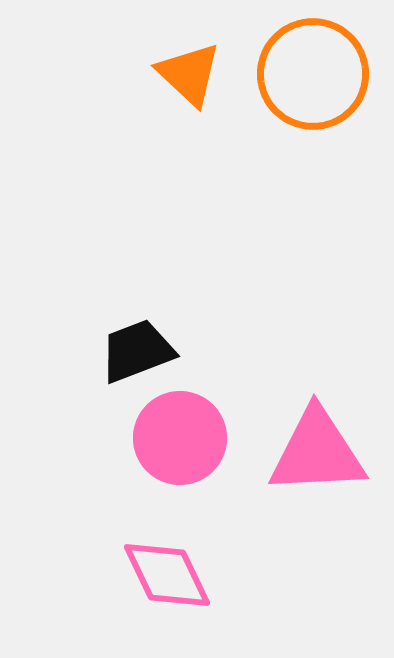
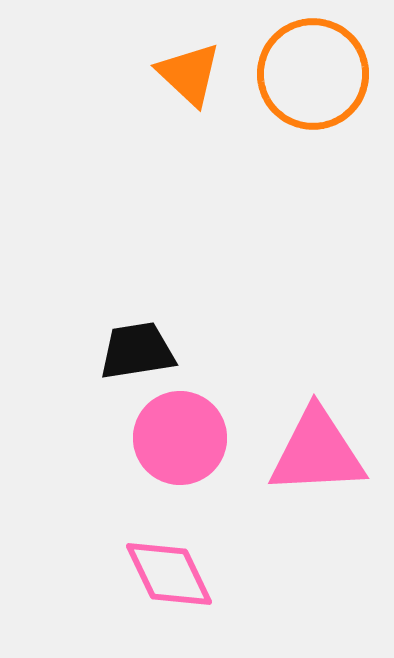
black trapezoid: rotated 12 degrees clockwise
pink diamond: moved 2 px right, 1 px up
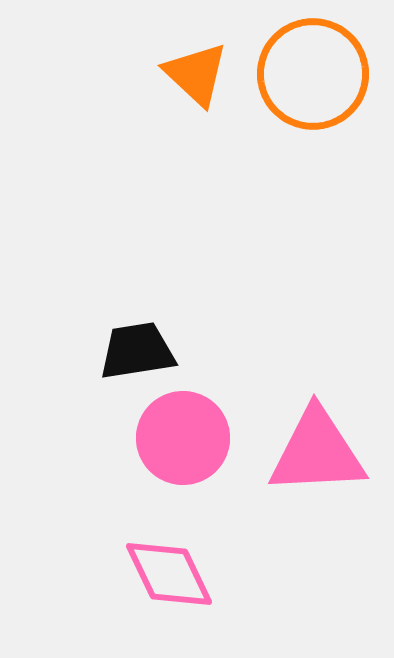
orange triangle: moved 7 px right
pink circle: moved 3 px right
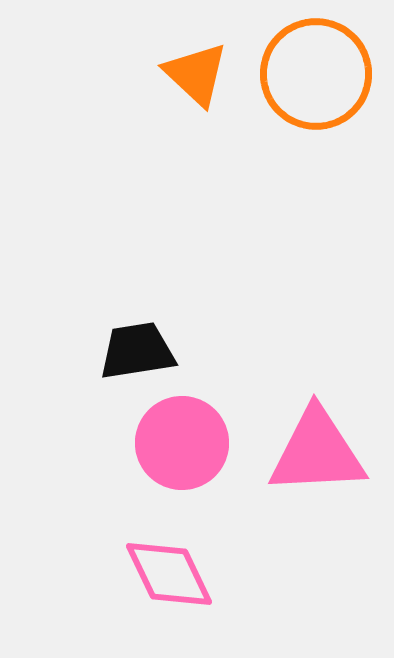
orange circle: moved 3 px right
pink circle: moved 1 px left, 5 px down
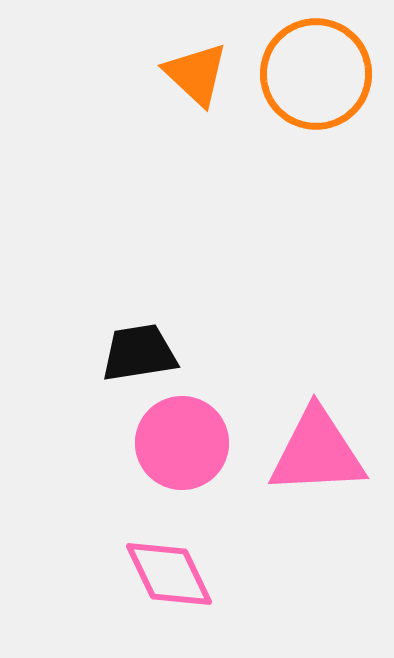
black trapezoid: moved 2 px right, 2 px down
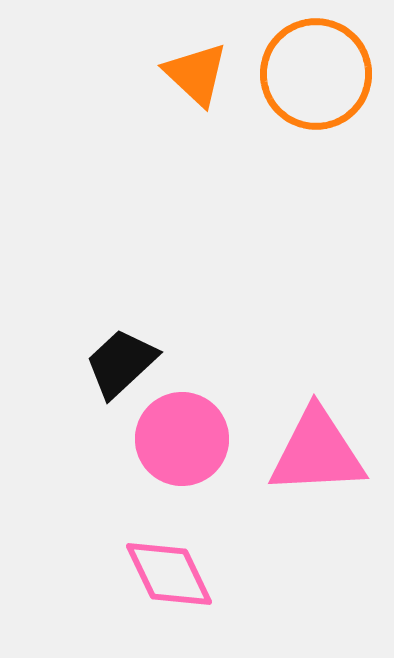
black trapezoid: moved 18 px left, 10 px down; rotated 34 degrees counterclockwise
pink circle: moved 4 px up
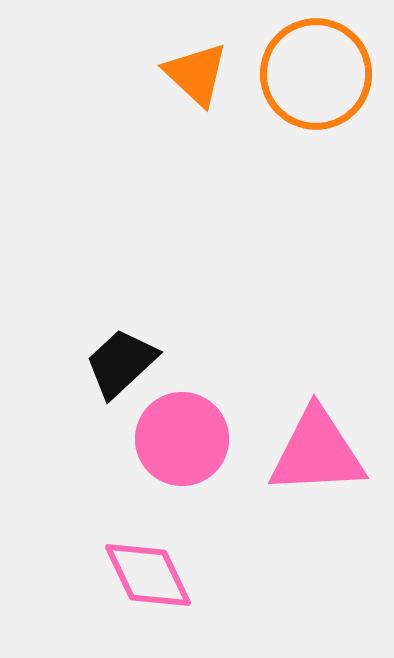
pink diamond: moved 21 px left, 1 px down
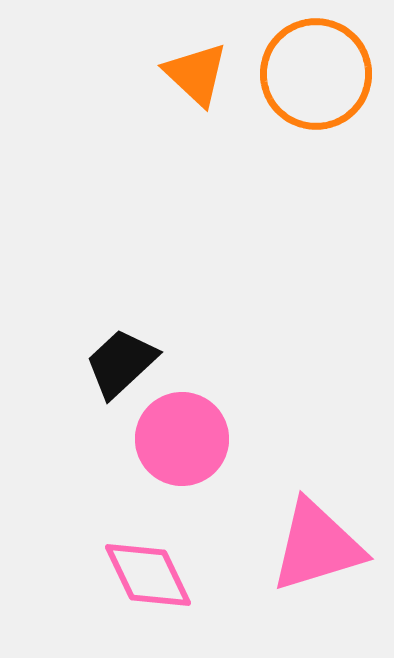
pink triangle: moved 94 px down; rotated 14 degrees counterclockwise
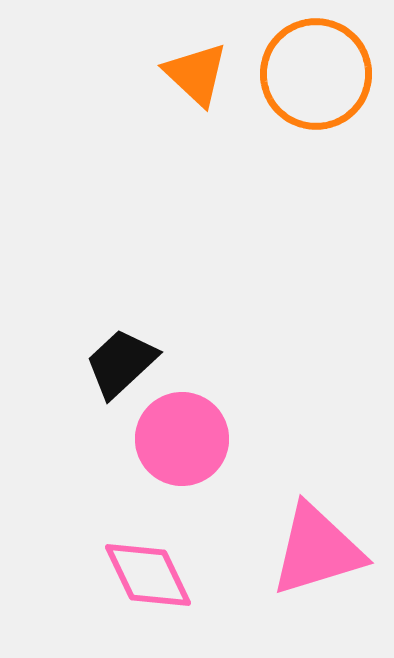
pink triangle: moved 4 px down
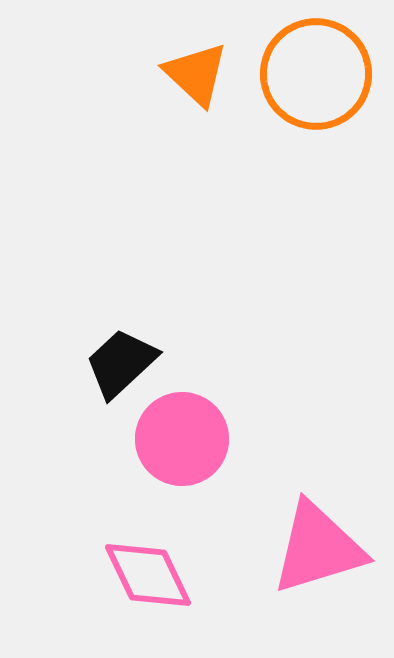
pink triangle: moved 1 px right, 2 px up
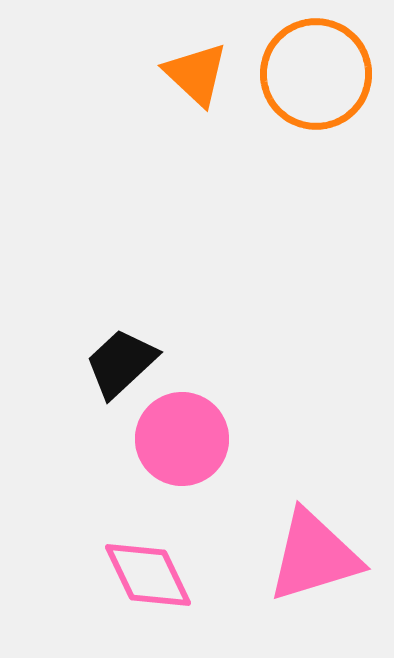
pink triangle: moved 4 px left, 8 px down
